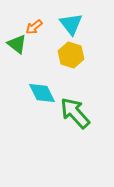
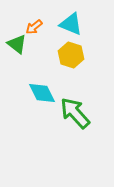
cyan triangle: rotated 30 degrees counterclockwise
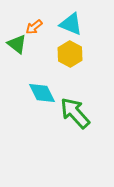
yellow hexagon: moved 1 px left, 1 px up; rotated 10 degrees clockwise
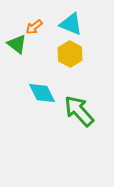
green arrow: moved 4 px right, 2 px up
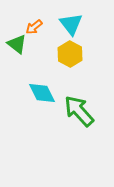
cyan triangle: rotated 30 degrees clockwise
